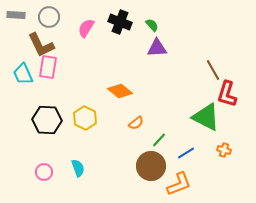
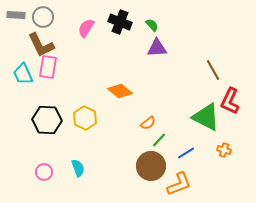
gray circle: moved 6 px left
red L-shape: moved 3 px right, 7 px down; rotated 8 degrees clockwise
orange semicircle: moved 12 px right
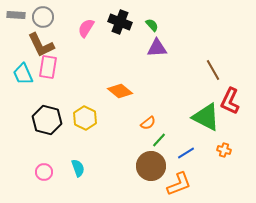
black hexagon: rotated 12 degrees clockwise
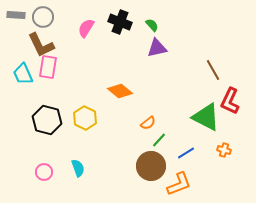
purple triangle: rotated 10 degrees counterclockwise
